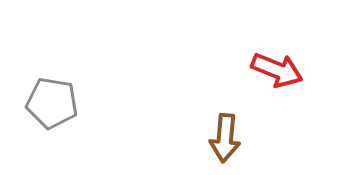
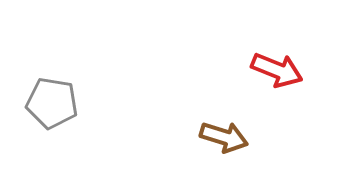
brown arrow: moved 1 px left, 1 px up; rotated 78 degrees counterclockwise
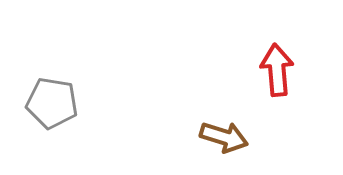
red arrow: rotated 117 degrees counterclockwise
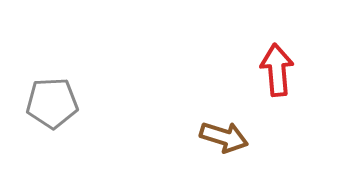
gray pentagon: rotated 12 degrees counterclockwise
